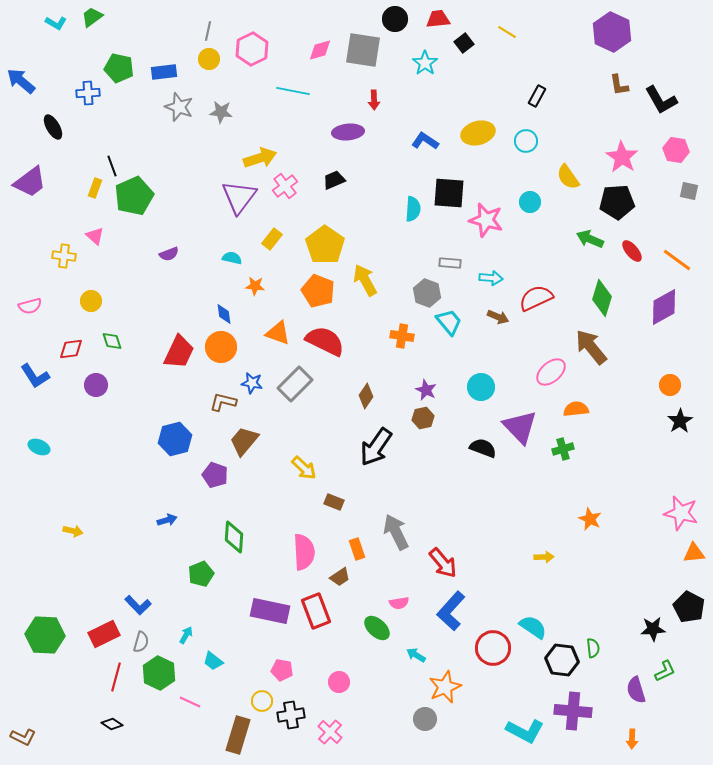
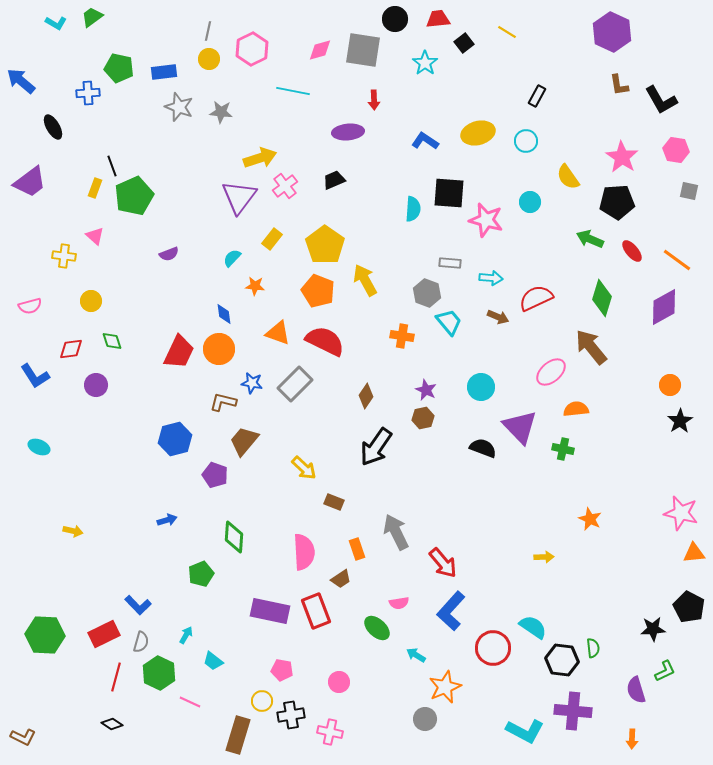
cyan semicircle at (232, 258): rotated 60 degrees counterclockwise
orange circle at (221, 347): moved 2 px left, 2 px down
green cross at (563, 449): rotated 30 degrees clockwise
brown trapezoid at (340, 577): moved 1 px right, 2 px down
pink cross at (330, 732): rotated 30 degrees counterclockwise
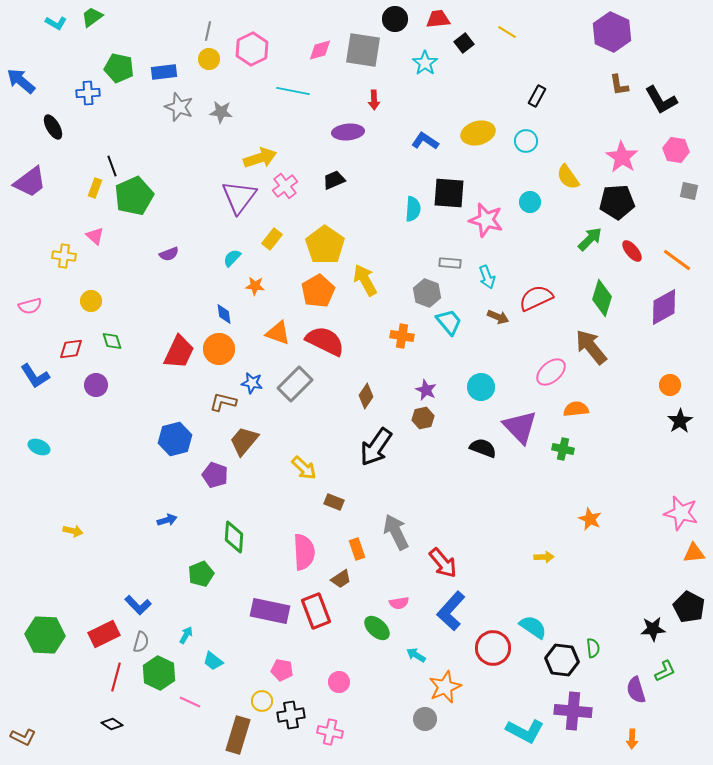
green arrow at (590, 239): rotated 112 degrees clockwise
cyan arrow at (491, 278): moved 4 px left, 1 px up; rotated 65 degrees clockwise
orange pentagon at (318, 291): rotated 20 degrees clockwise
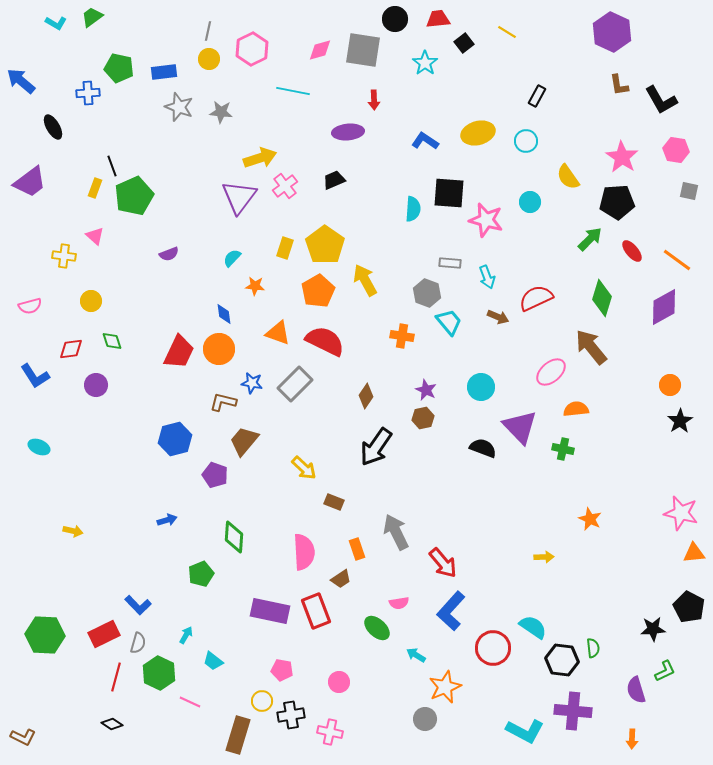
yellow rectangle at (272, 239): moved 13 px right, 9 px down; rotated 20 degrees counterclockwise
gray semicircle at (141, 642): moved 3 px left, 1 px down
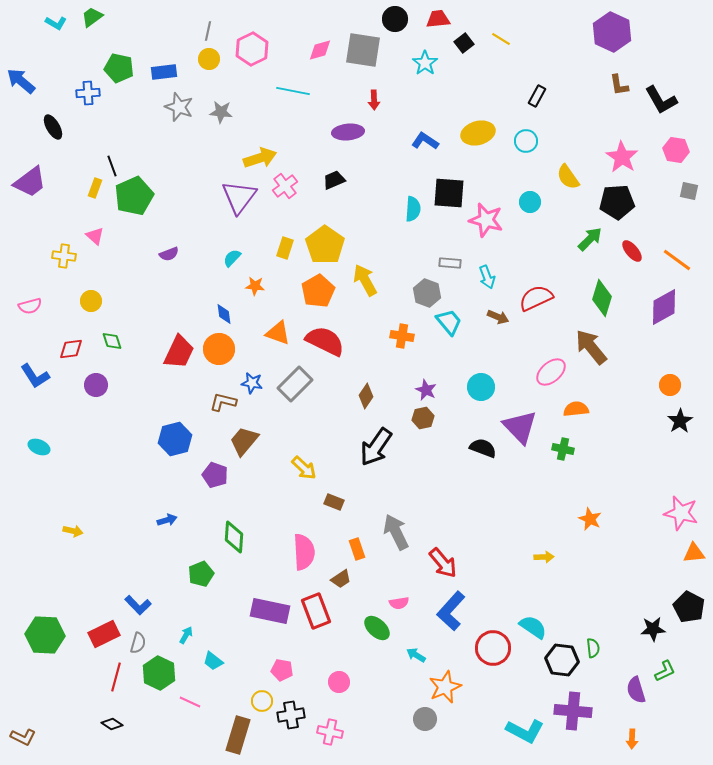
yellow line at (507, 32): moved 6 px left, 7 px down
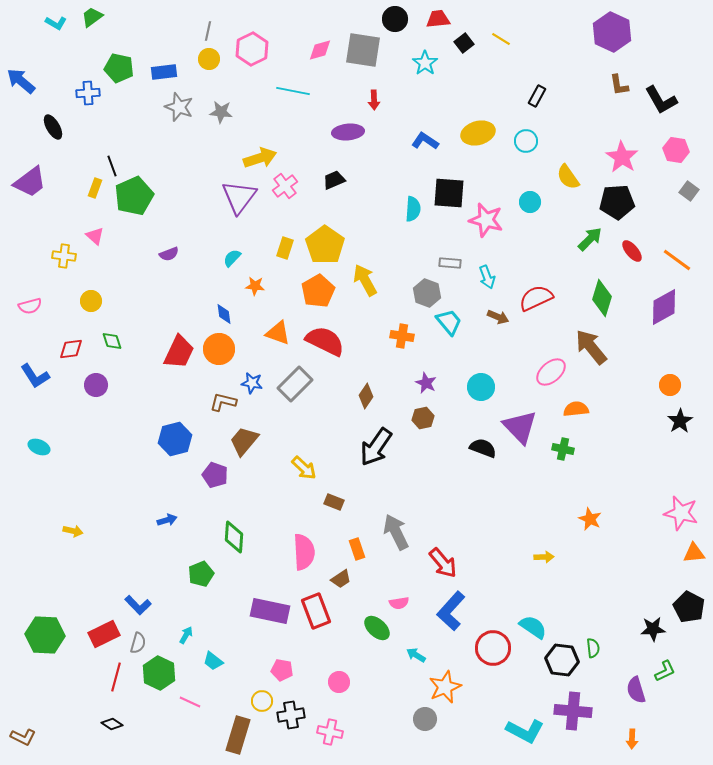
gray square at (689, 191): rotated 24 degrees clockwise
purple star at (426, 390): moved 7 px up
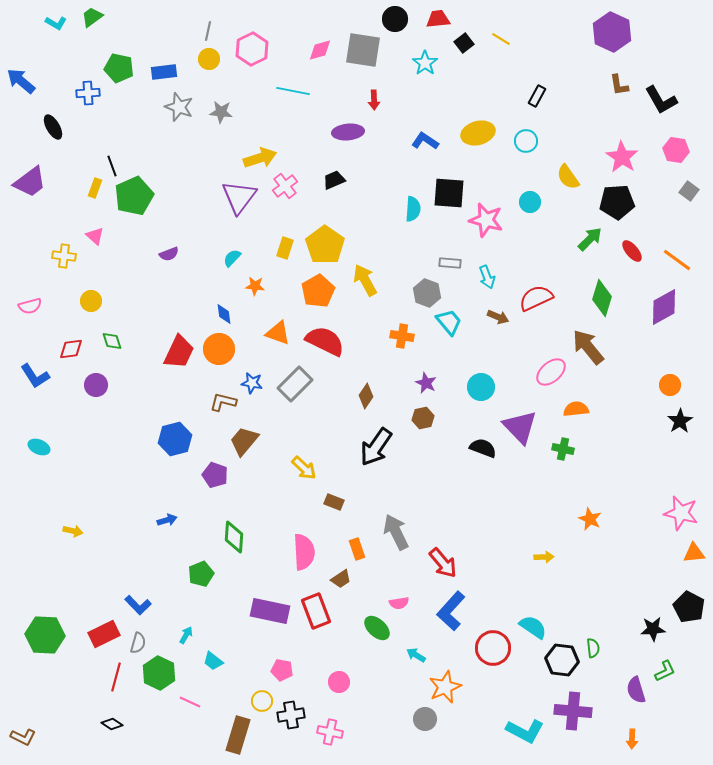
brown arrow at (591, 347): moved 3 px left
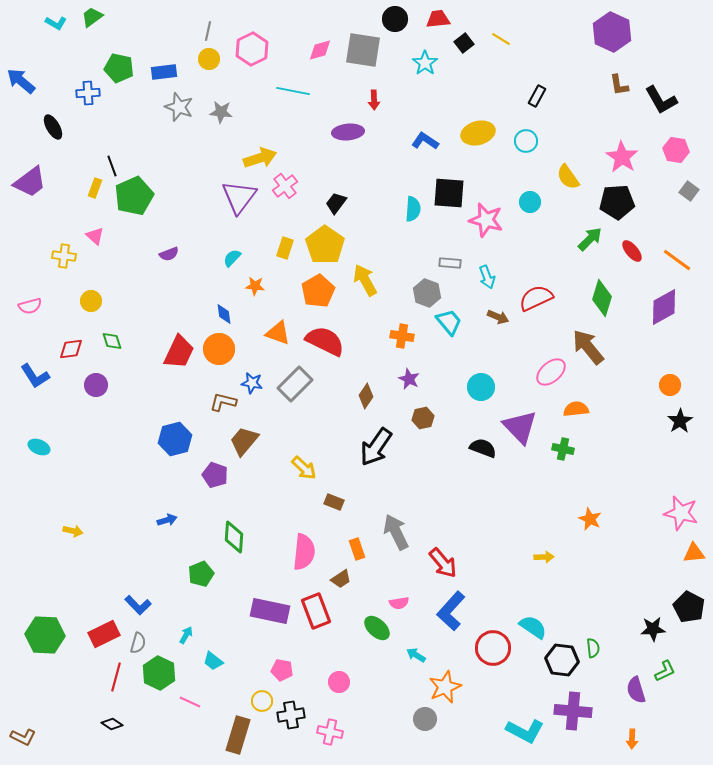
black trapezoid at (334, 180): moved 2 px right, 23 px down; rotated 30 degrees counterclockwise
purple star at (426, 383): moved 17 px left, 4 px up
pink semicircle at (304, 552): rotated 9 degrees clockwise
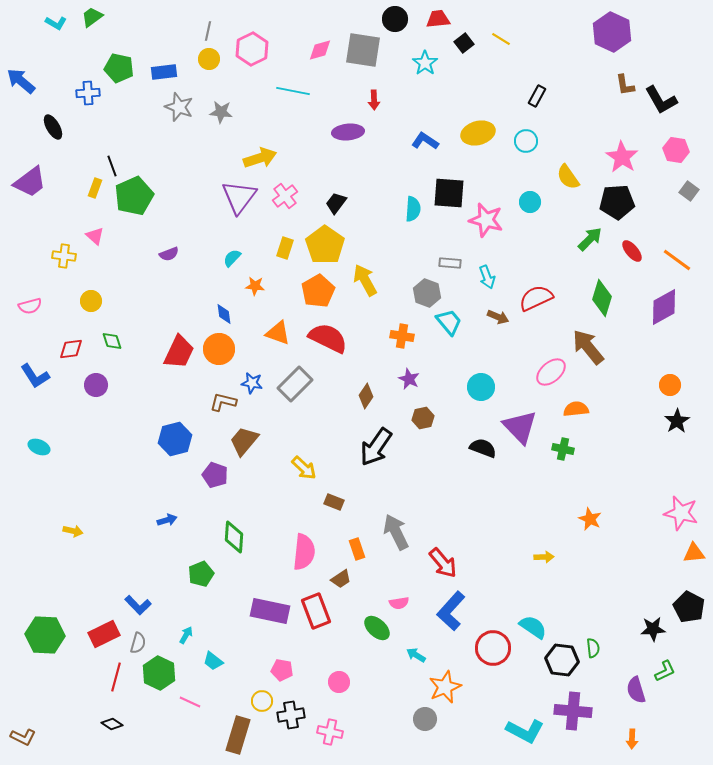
brown L-shape at (619, 85): moved 6 px right
pink cross at (285, 186): moved 10 px down
red semicircle at (325, 341): moved 3 px right, 3 px up
black star at (680, 421): moved 3 px left
